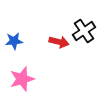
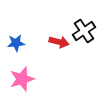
blue star: moved 2 px right, 2 px down
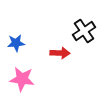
red arrow: moved 1 px right, 11 px down; rotated 12 degrees counterclockwise
pink star: rotated 25 degrees clockwise
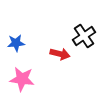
black cross: moved 5 px down
red arrow: moved 1 px down; rotated 12 degrees clockwise
